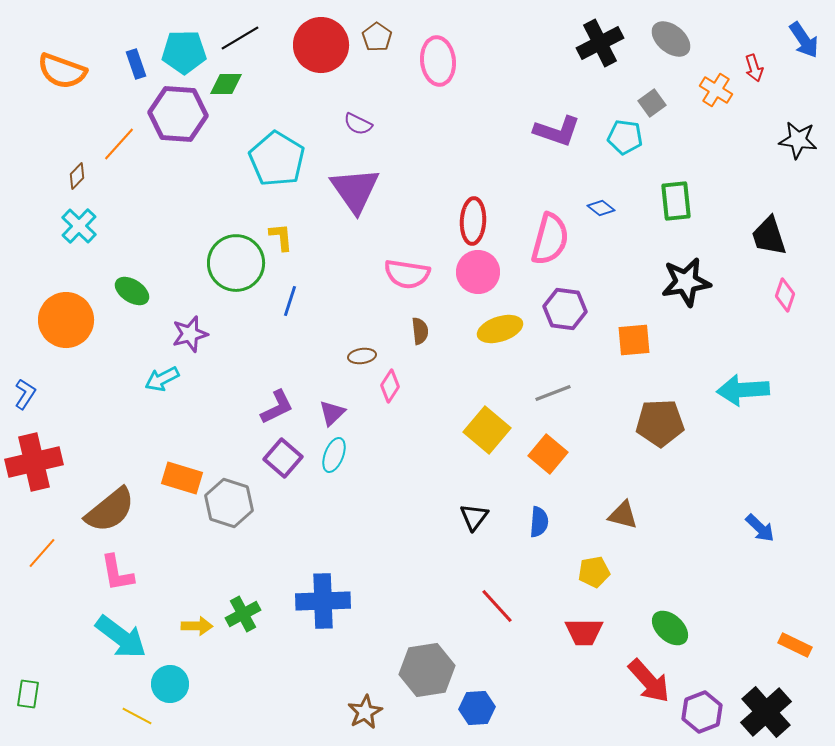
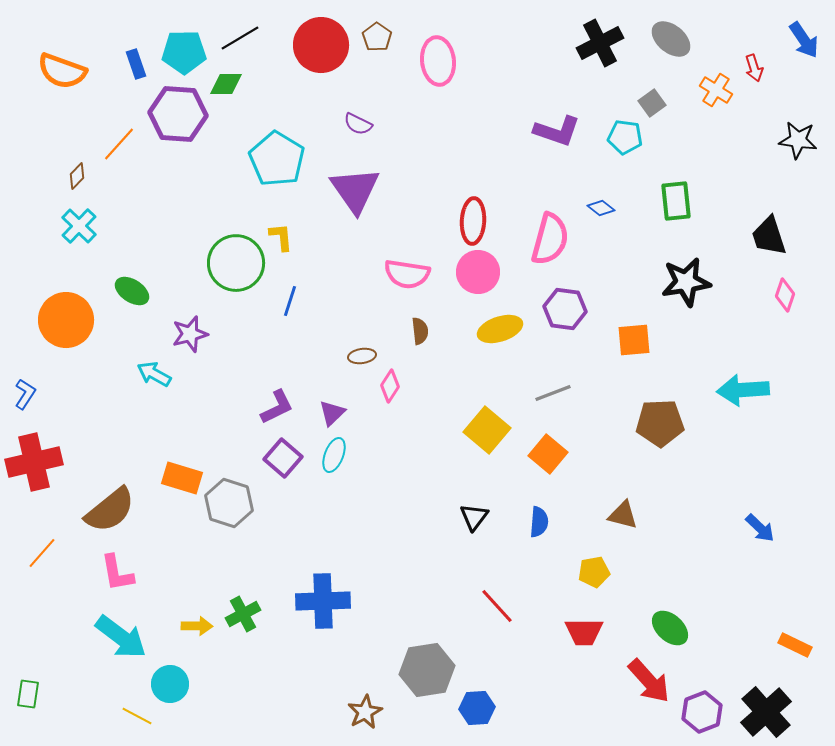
cyan arrow at (162, 379): moved 8 px left, 5 px up; rotated 56 degrees clockwise
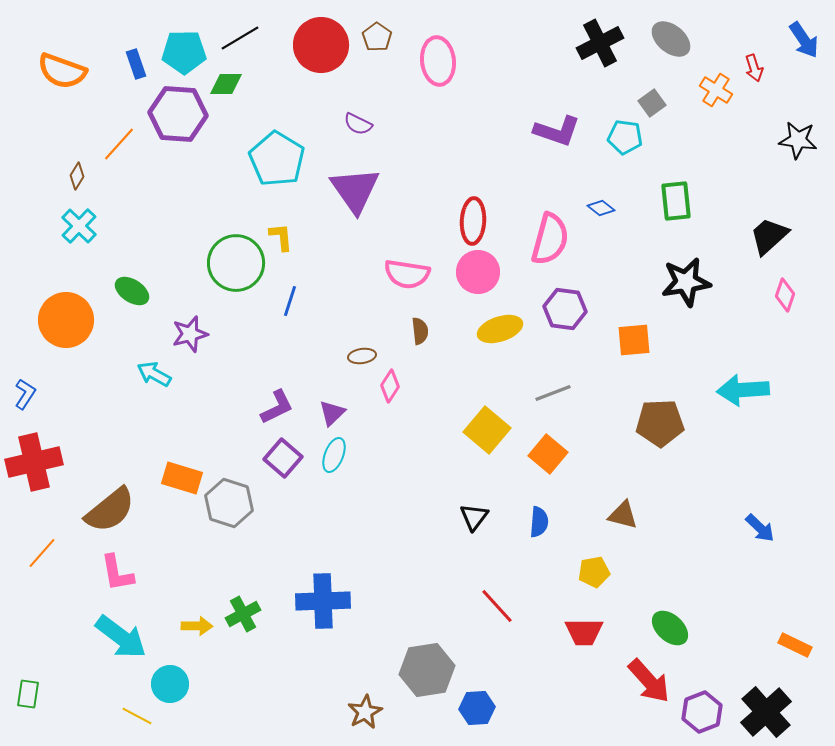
brown diamond at (77, 176): rotated 12 degrees counterclockwise
black trapezoid at (769, 236): rotated 66 degrees clockwise
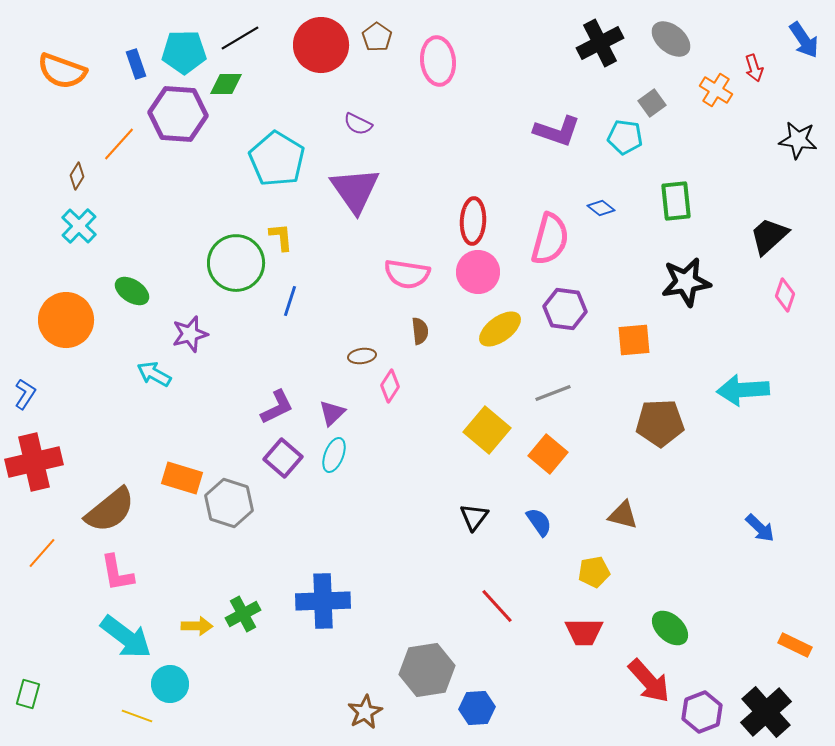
yellow ellipse at (500, 329): rotated 18 degrees counterclockwise
blue semicircle at (539, 522): rotated 40 degrees counterclockwise
cyan arrow at (121, 637): moved 5 px right
green rectangle at (28, 694): rotated 8 degrees clockwise
yellow line at (137, 716): rotated 8 degrees counterclockwise
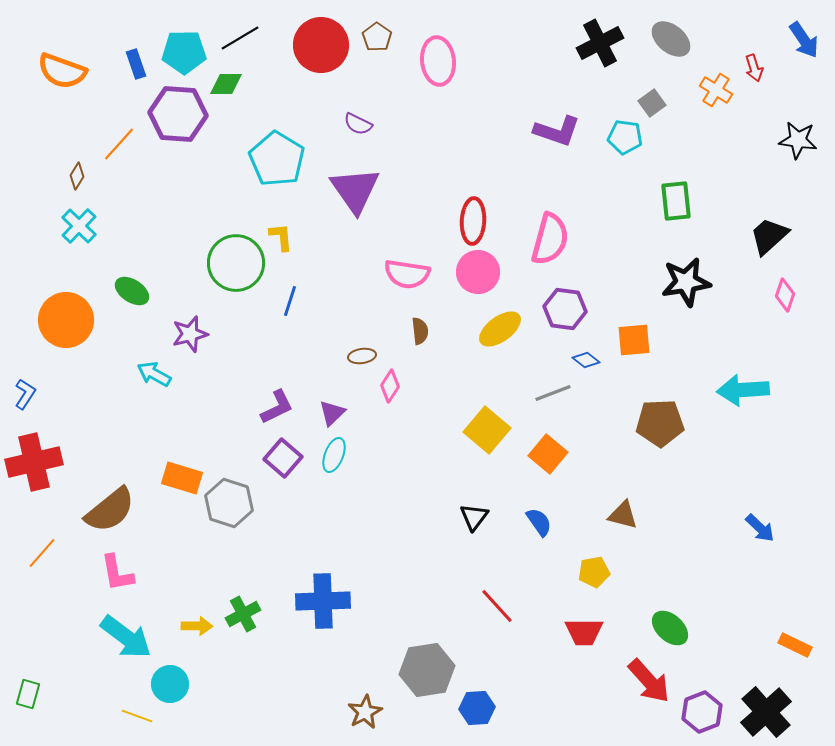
blue diamond at (601, 208): moved 15 px left, 152 px down
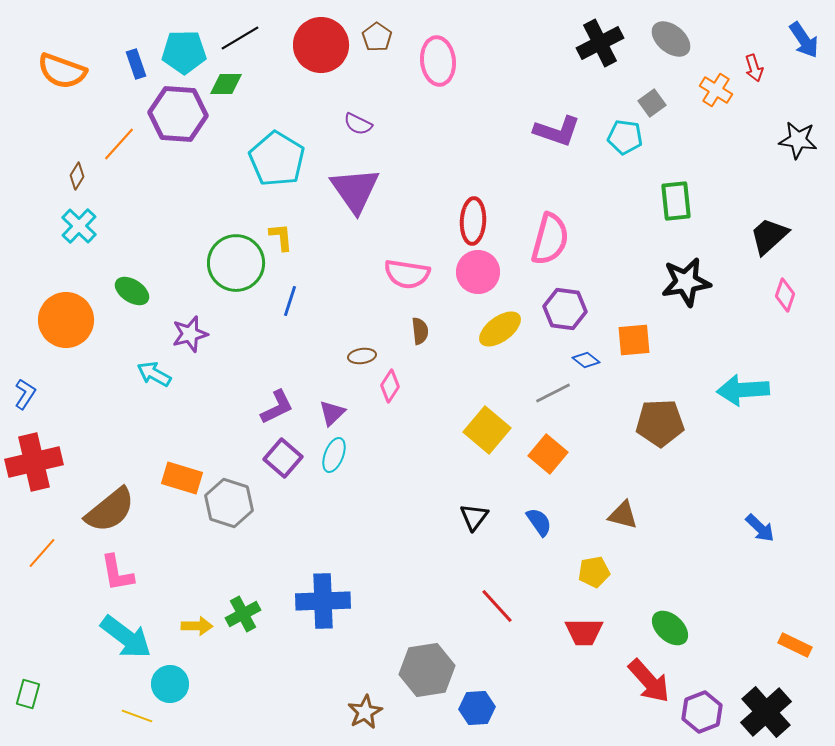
gray line at (553, 393): rotated 6 degrees counterclockwise
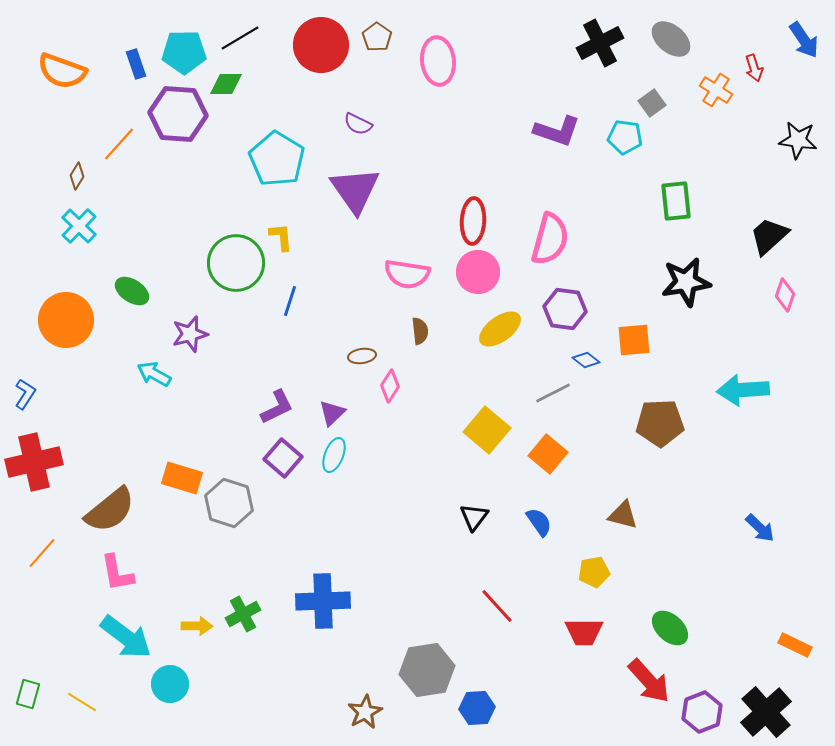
yellow line at (137, 716): moved 55 px left, 14 px up; rotated 12 degrees clockwise
